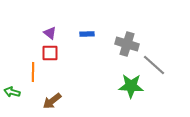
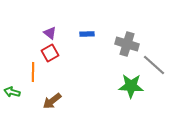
red square: rotated 30 degrees counterclockwise
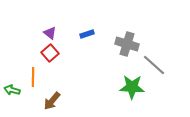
blue rectangle: rotated 16 degrees counterclockwise
red square: rotated 12 degrees counterclockwise
orange line: moved 5 px down
green star: moved 1 px right, 1 px down
green arrow: moved 2 px up
brown arrow: rotated 12 degrees counterclockwise
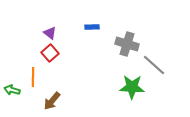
blue rectangle: moved 5 px right, 7 px up; rotated 16 degrees clockwise
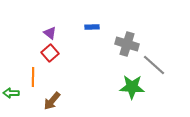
green arrow: moved 1 px left, 3 px down; rotated 14 degrees counterclockwise
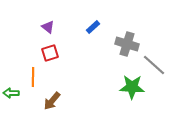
blue rectangle: moved 1 px right; rotated 40 degrees counterclockwise
purple triangle: moved 2 px left, 6 px up
red square: rotated 24 degrees clockwise
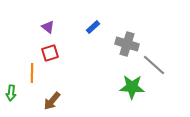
orange line: moved 1 px left, 4 px up
green arrow: rotated 84 degrees counterclockwise
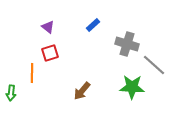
blue rectangle: moved 2 px up
brown arrow: moved 30 px right, 10 px up
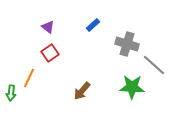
red square: rotated 18 degrees counterclockwise
orange line: moved 3 px left, 5 px down; rotated 24 degrees clockwise
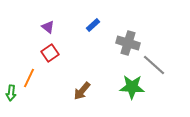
gray cross: moved 1 px right, 1 px up
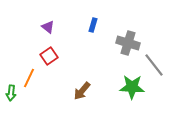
blue rectangle: rotated 32 degrees counterclockwise
red square: moved 1 px left, 3 px down
gray line: rotated 10 degrees clockwise
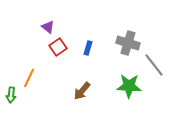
blue rectangle: moved 5 px left, 23 px down
red square: moved 9 px right, 9 px up
green star: moved 3 px left, 1 px up
green arrow: moved 2 px down
